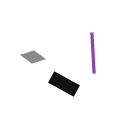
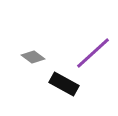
purple line: rotated 51 degrees clockwise
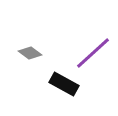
gray diamond: moved 3 px left, 4 px up
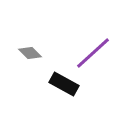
gray diamond: rotated 10 degrees clockwise
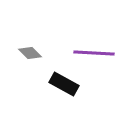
purple line: moved 1 px right; rotated 45 degrees clockwise
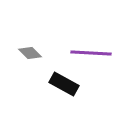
purple line: moved 3 px left
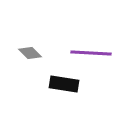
black rectangle: rotated 20 degrees counterclockwise
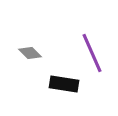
purple line: moved 1 px right; rotated 63 degrees clockwise
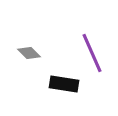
gray diamond: moved 1 px left
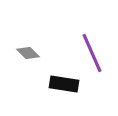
gray diamond: moved 1 px left
